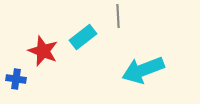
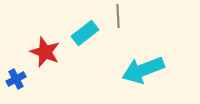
cyan rectangle: moved 2 px right, 4 px up
red star: moved 2 px right, 1 px down
blue cross: rotated 36 degrees counterclockwise
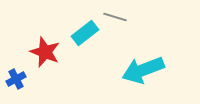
gray line: moved 3 px left, 1 px down; rotated 70 degrees counterclockwise
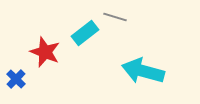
cyan arrow: moved 1 px down; rotated 36 degrees clockwise
blue cross: rotated 18 degrees counterclockwise
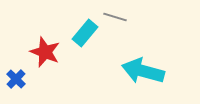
cyan rectangle: rotated 12 degrees counterclockwise
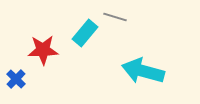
red star: moved 2 px left, 2 px up; rotated 24 degrees counterclockwise
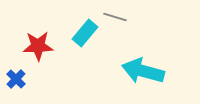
red star: moved 5 px left, 4 px up
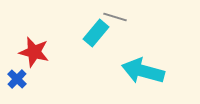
cyan rectangle: moved 11 px right
red star: moved 4 px left, 6 px down; rotated 16 degrees clockwise
blue cross: moved 1 px right
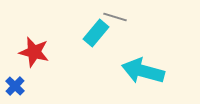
blue cross: moved 2 px left, 7 px down
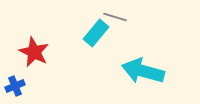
red star: rotated 12 degrees clockwise
blue cross: rotated 24 degrees clockwise
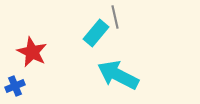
gray line: rotated 60 degrees clockwise
red star: moved 2 px left
cyan arrow: moved 25 px left, 4 px down; rotated 12 degrees clockwise
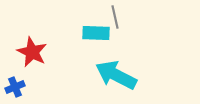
cyan rectangle: rotated 52 degrees clockwise
cyan arrow: moved 2 px left
blue cross: moved 1 px down
